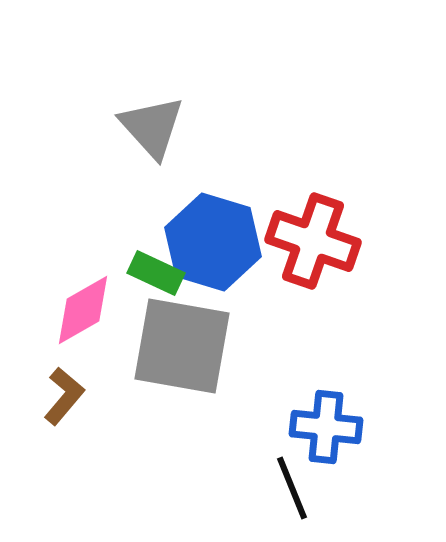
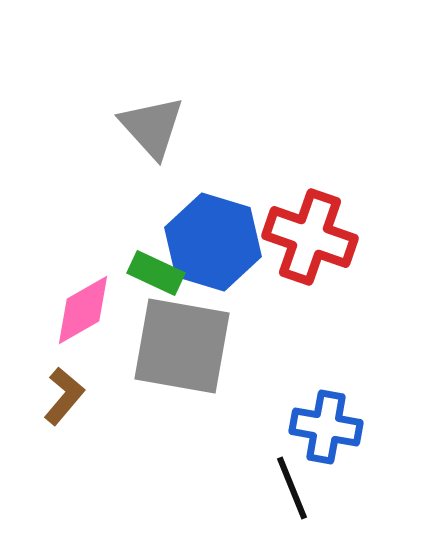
red cross: moved 3 px left, 4 px up
blue cross: rotated 4 degrees clockwise
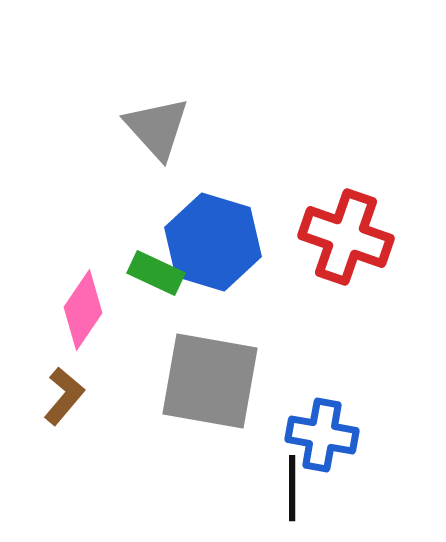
gray triangle: moved 5 px right, 1 px down
red cross: moved 36 px right
pink diamond: rotated 26 degrees counterclockwise
gray square: moved 28 px right, 35 px down
blue cross: moved 4 px left, 8 px down
black line: rotated 22 degrees clockwise
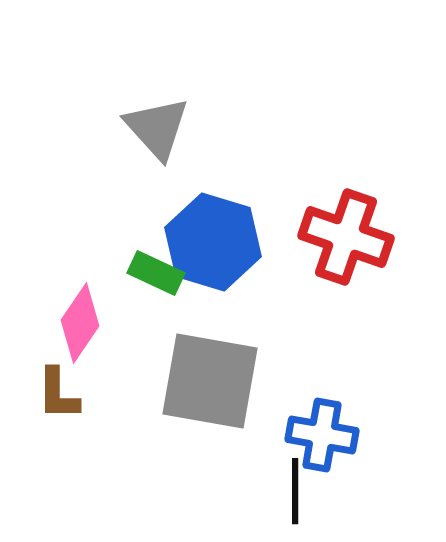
pink diamond: moved 3 px left, 13 px down
brown L-shape: moved 6 px left, 2 px up; rotated 140 degrees clockwise
black line: moved 3 px right, 3 px down
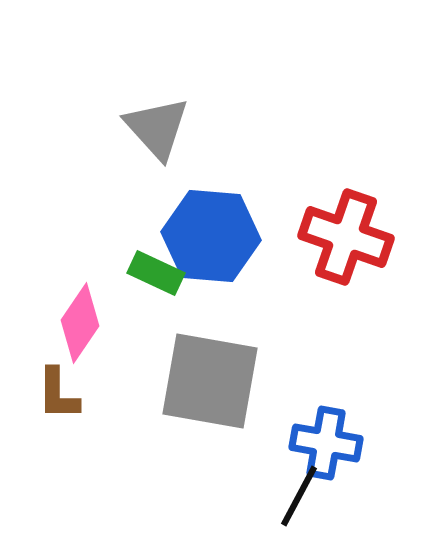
blue hexagon: moved 2 px left, 6 px up; rotated 12 degrees counterclockwise
blue cross: moved 4 px right, 8 px down
black line: moved 4 px right, 5 px down; rotated 28 degrees clockwise
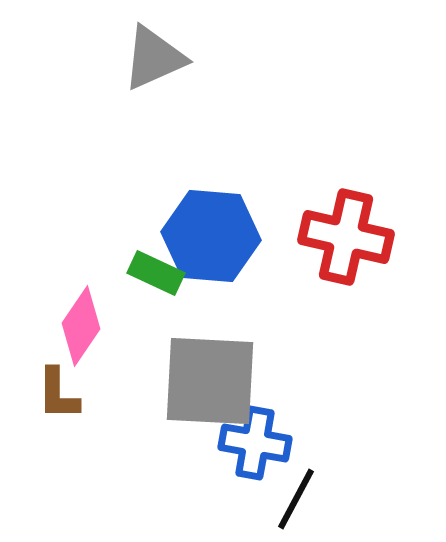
gray triangle: moved 3 px left, 70 px up; rotated 48 degrees clockwise
red cross: rotated 6 degrees counterclockwise
pink diamond: moved 1 px right, 3 px down
gray square: rotated 7 degrees counterclockwise
blue cross: moved 71 px left
black line: moved 3 px left, 3 px down
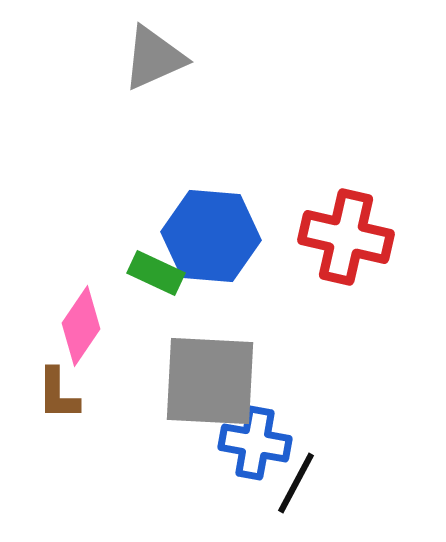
black line: moved 16 px up
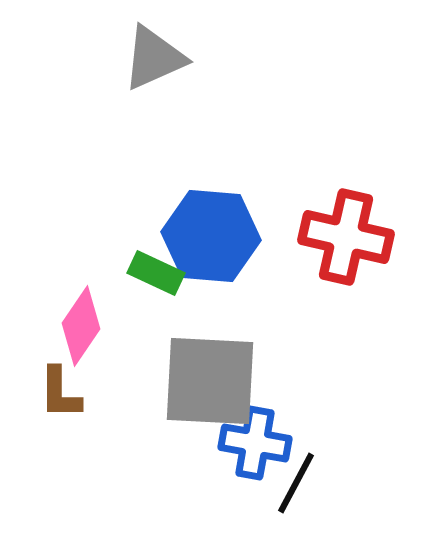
brown L-shape: moved 2 px right, 1 px up
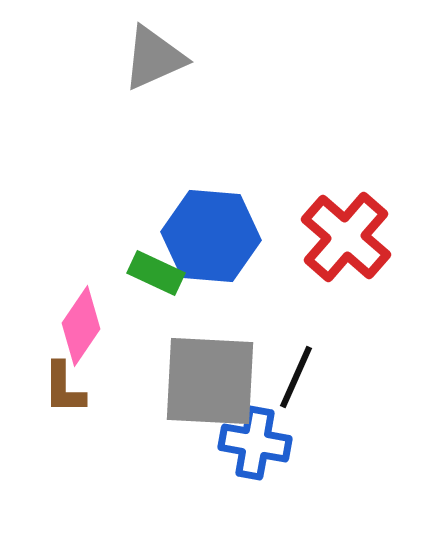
red cross: rotated 28 degrees clockwise
brown L-shape: moved 4 px right, 5 px up
black line: moved 106 px up; rotated 4 degrees counterclockwise
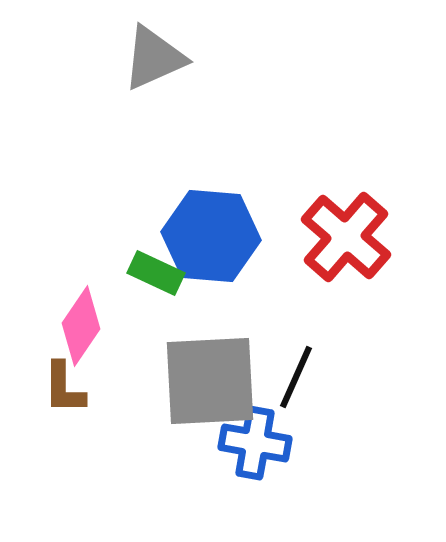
gray square: rotated 6 degrees counterclockwise
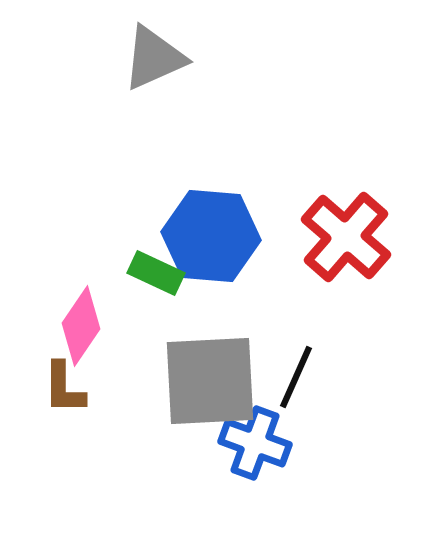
blue cross: rotated 10 degrees clockwise
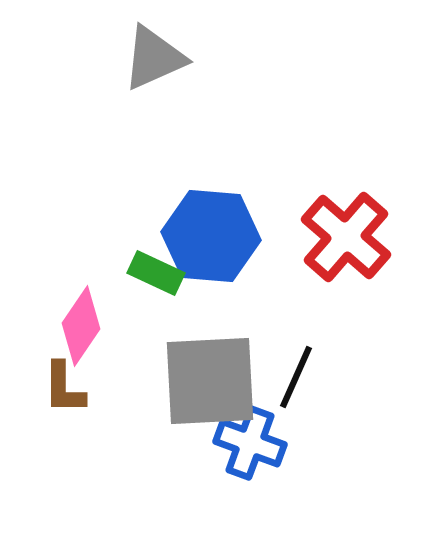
blue cross: moved 5 px left
